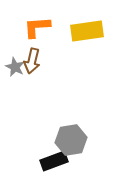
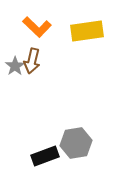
orange L-shape: rotated 132 degrees counterclockwise
gray star: moved 1 px up; rotated 12 degrees clockwise
gray hexagon: moved 5 px right, 3 px down
black rectangle: moved 9 px left, 5 px up
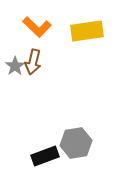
brown arrow: moved 1 px right, 1 px down
